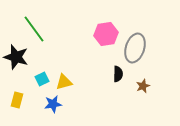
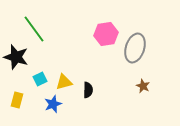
black semicircle: moved 30 px left, 16 px down
cyan square: moved 2 px left
brown star: rotated 24 degrees counterclockwise
blue star: rotated 12 degrees counterclockwise
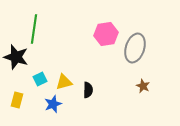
green line: rotated 44 degrees clockwise
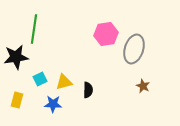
gray ellipse: moved 1 px left, 1 px down
black star: rotated 25 degrees counterclockwise
blue star: rotated 24 degrees clockwise
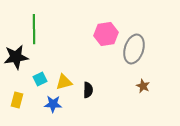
green line: rotated 8 degrees counterclockwise
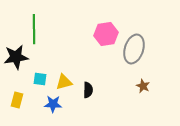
cyan square: rotated 32 degrees clockwise
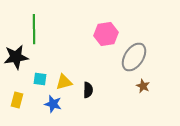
gray ellipse: moved 8 px down; rotated 16 degrees clockwise
blue star: rotated 12 degrees clockwise
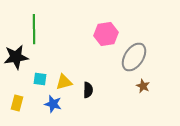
yellow rectangle: moved 3 px down
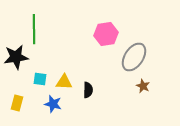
yellow triangle: rotated 18 degrees clockwise
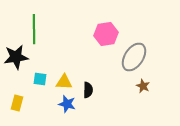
blue star: moved 14 px right
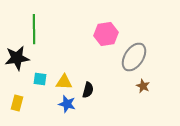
black star: moved 1 px right, 1 px down
black semicircle: rotated 14 degrees clockwise
